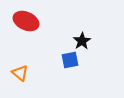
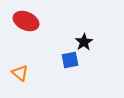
black star: moved 2 px right, 1 px down
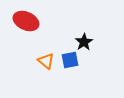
orange triangle: moved 26 px right, 12 px up
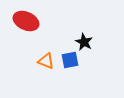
black star: rotated 12 degrees counterclockwise
orange triangle: rotated 18 degrees counterclockwise
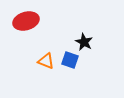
red ellipse: rotated 40 degrees counterclockwise
blue square: rotated 30 degrees clockwise
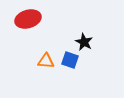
red ellipse: moved 2 px right, 2 px up
orange triangle: rotated 18 degrees counterclockwise
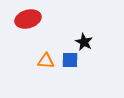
blue square: rotated 18 degrees counterclockwise
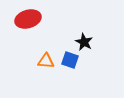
blue square: rotated 18 degrees clockwise
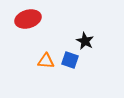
black star: moved 1 px right, 1 px up
